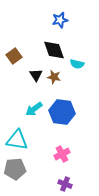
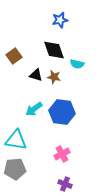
black triangle: rotated 40 degrees counterclockwise
cyan triangle: moved 1 px left
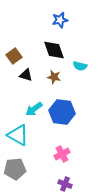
cyan semicircle: moved 3 px right, 2 px down
black triangle: moved 10 px left
cyan triangle: moved 2 px right, 5 px up; rotated 20 degrees clockwise
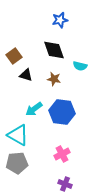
brown star: moved 2 px down
gray pentagon: moved 2 px right, 6 px up
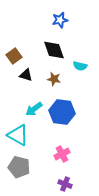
gray pentagon: moved 2 px right, 4 px down; rotated 20 degrees clockwise
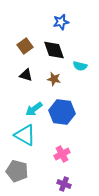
blue star: moved 1 px right, 2 px down
brown square: moved 11 px right, 10 px up
cyan triangle: moved 7 px right
gray pentagon: moved 2 px left, 4 px down
purple cross: moved 1 px left
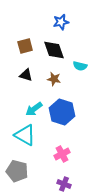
brown square: rotated 21 degrees clockwise
blue hexagon: rotated 10 degrees clockwise
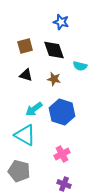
blue star: rotated 28 degrees clockwise
gray pentagon: moved 2 px right
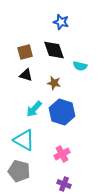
brown square: moved 6 px down
brown star: moved 4 px down
cyan arrow: rotated 12 degrees counterclockwise
cyan triangle: moved 1 px left, 5 px down
